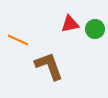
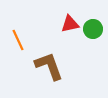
green circle: moved 2 px left
orange line: rotated 40 degrees clockwise
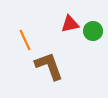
green circle: moved 2 px down
orange line: moved 7 px right
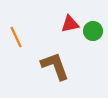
orange line: moved 9 px left, 3 px up
brown L-shape: moved 6 px right
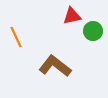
red triangle: moved 2 px right, 8 px up
brown L-shape: rotated 32 degrees counterclockwise
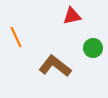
green circle: moved 17 px down
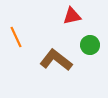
green circle: moved 3 px left, 3 px up
brown L-shape: moved 1 px right, 6 px up
